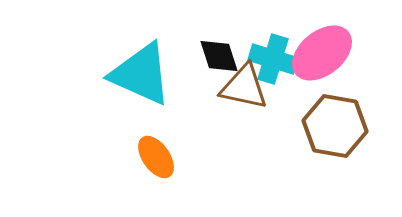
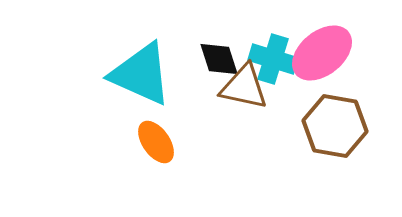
black diamond: moved 3 px down
orange ellipse: moved 15 px up
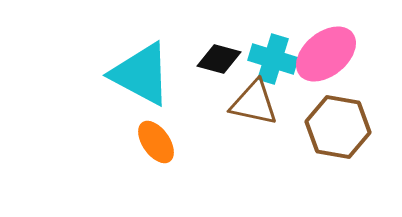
pink ellipse: moved 4 px right, 1 px down
black diamond: rotated 57 degrees counterclockwise
cyan triangle: rotated 4 degrees clockwise
brown triangle: moved 10 px right, 16 px down
brown hexagon: moved 3 px right, 1 px down
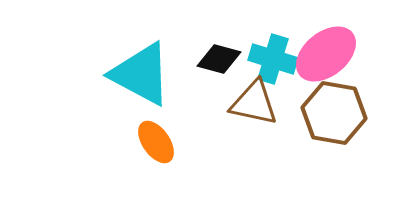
brown hexagon: moved 4 px left, 14 px up
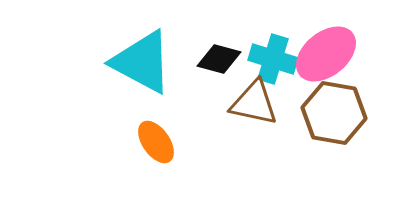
cyan triangle: moved 1 px right, 12 px up
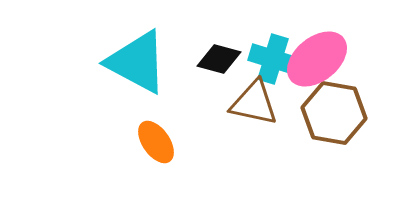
pink ellipse: moved 9 px left, 5 px down
cyan triangle: moved 5 px left
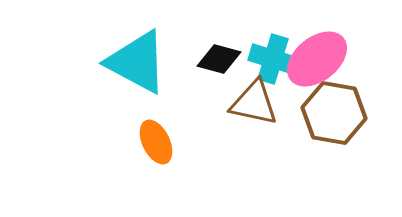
orange ellipse: rotated 9 degrees clockwise
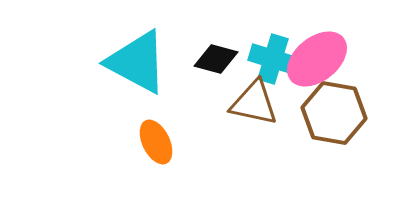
black diamond: moved 3 px left
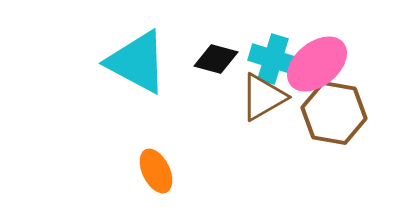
pink ellipse: moved 5 px down
brown triangle: moved 9 px right, 6 px up; rotated 42 degrees counterclockwise
orange ellipse: moved 29 px down
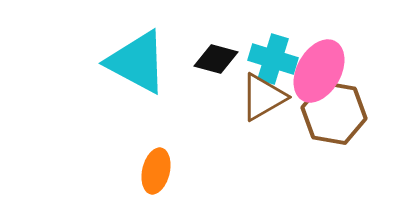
pink ellipse: moved 2 px right, 7 px down; rotated 22 degrees counterclockwise
orange ellipse: rotated 39 degrees clockwise
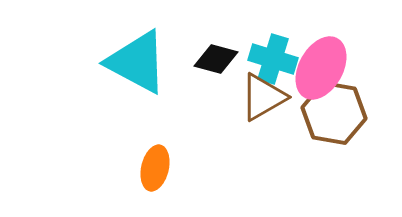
pink ellipse: moved 2 px right, 3 px up
orange ellipse: moved 1 px left, 3 px up
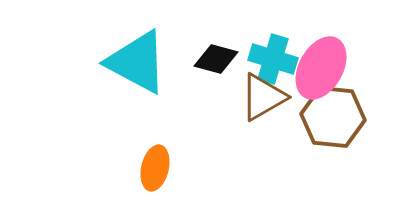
brown hexagon: moved 1 px left, 4 px down; rotated 4 degrees counterclockwise
